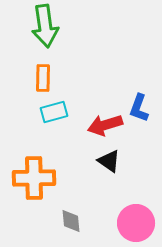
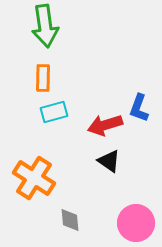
orange cross: rotated 33 degrees clockwise
gray diamond: moved 1 px left, 1 px up
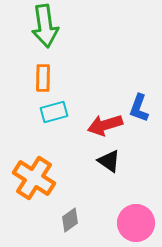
gray diamond: rotated 60 degrees clockwise
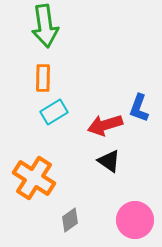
cyan rectangle: rotated 16 degrees counterclockwise
pink circle: moved 1 px left, 3 px up
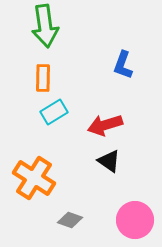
blue L-shape: moved 16 px left, 43 px up
gray diamond: rotated 55 degrees clockwise
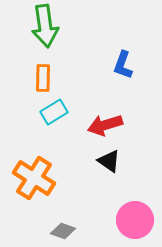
gray diamond: moved 7 px left, 11 px down
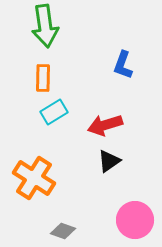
black triangle: rotated 50 degrees clockwise
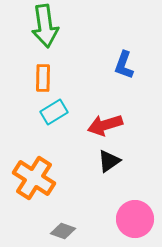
blue L-shape: moved 1 px right
pink circle: moved 1 px up
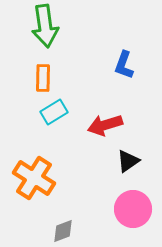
black triangle: moved 19 px right
pink circle: moved 2 px left, 10 px up
gray diamond: rotated 40 degrees counterclockwise
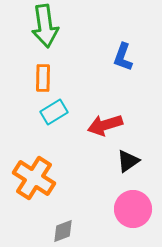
blue L-shape: moved 1 px left, 8 px up
